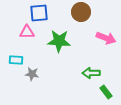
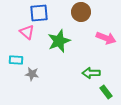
pink triangle: rotated 42 degrees clockwise
green star: rotated 25 degrees counterclockwise
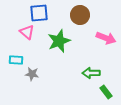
brown circle: moved 1 px left, 3 px down
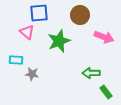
pink arrow: moved 2 px left, 1 px up
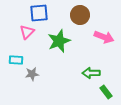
pink triangle: rotated 35 degrees clockwise
gray star: rotated 16 degrees counterclockwise
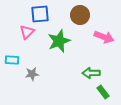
blue square: moved 1 px right, 1 px down
cyan rectangle: moved 4 px left
green rectangle: moved 3 px left
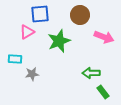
pink triangle: rotated 14 degrees clockwise
cyan rectangle: moved 3 px right, 1 px up
